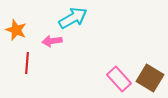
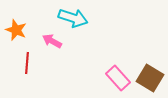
cyan arrow: rotated 48 degrees clockwise
pink arrow: rotated 36 degrees clockwise
pink rectangle: moved 1 px left, 1 px up
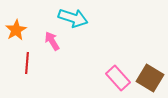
orange star: rotated 20 degrees clockwise
pink arrow: rotated 30 degrees clockwise
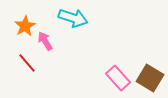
orange star: moved 9 px right, 4 px up
pink arrow: moved 7 px left
red line: rotated 45 degrees counterclockwise
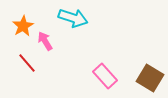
orange star: moved 2 px left
pink rectangle: moved 13 px left, 2 px up
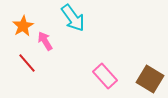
cyan arrow: rotated 36 degrees clockwise
brown square: moved 1 px down
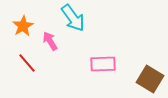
pink arrow: moved 5 px right
pink rectangle: moved 2 px left, 12 px up; rotated 50 degrees counterclockwise
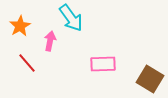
cyan arrow: moved 2 px left
orange star: moved 3 px left
pink arrow: rotated 42 degrees clockwise
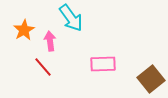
orange star: moved 4 px right, 4 px down
pink arrow: rotated 18 degrees counterclockwise
red line: moved 16 px right, 4 px down
brown square: moved 1 px right; rotated 20 degrees clockwise
